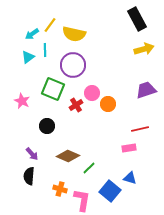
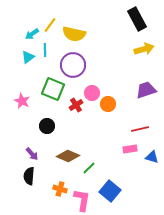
pink rectangle: moved 1 px right, 1 px down
blue triangle: moved 22 px right, 21 px up
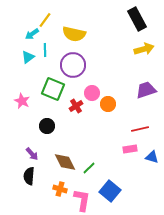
yellow line: moved 5 px left, 5 px up
red cross: moved 1 px down
brown diamond: moved 3 px left, 6 px down; rotated 40 degrees clockwise
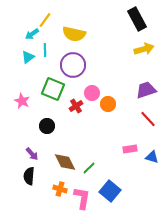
red line: moved 8 px right, 10 px up; rotated 60 degrees clockwise
pink L-shape: moved 2 px up
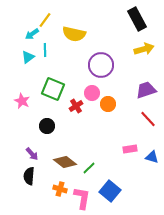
purple circle: moved 28 px right
brown diamond: rotated 25 degrees counterclockwise
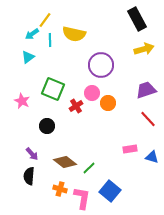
cyan line: moved 5 px right, 10 px up
orange circle: moved 1 px up
